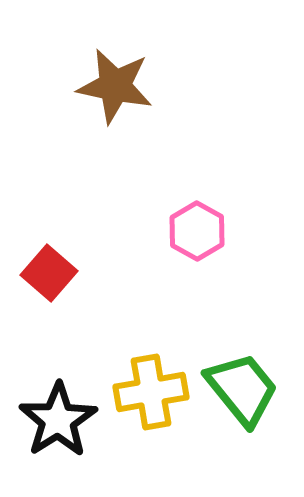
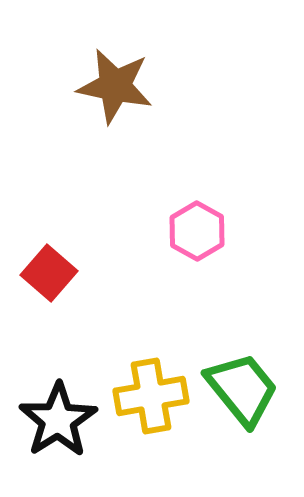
yellow cross: moved 4 px down
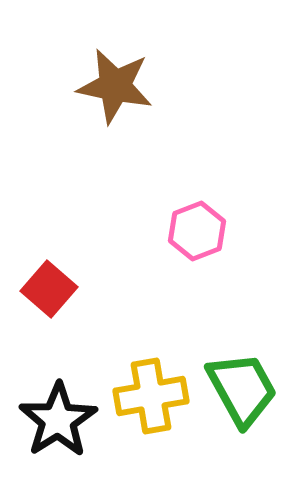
pink hexagon: rotated 10 degrees clockwise
red square: moved 16 px down
green trapezoid: rotated 10 degrees clockwise
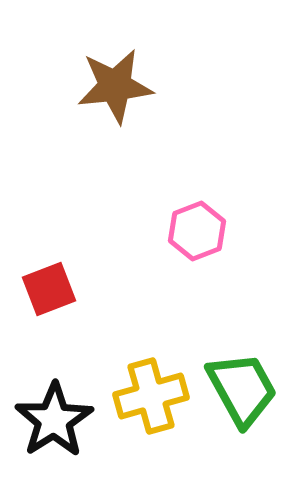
brown star: rotated 18 degrees counterclockwise
red square: rotated 28 degrees clockwise
yellow cross: rotated 6 degrees counterclockwise
black star: moved 4 px left
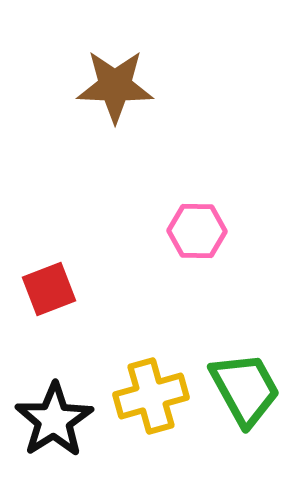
brown star: rotated 8 degrees clockwise
pink hexagon: rotated 22 degrees clockwise
green trapezoid: moved 3 px right
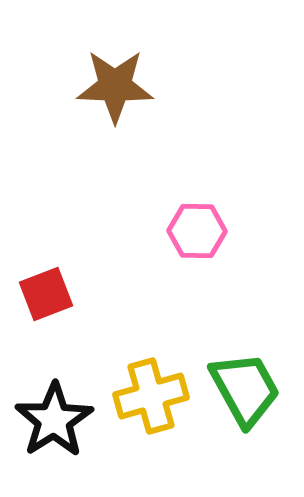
red square: moved 3 px left, 5 px down
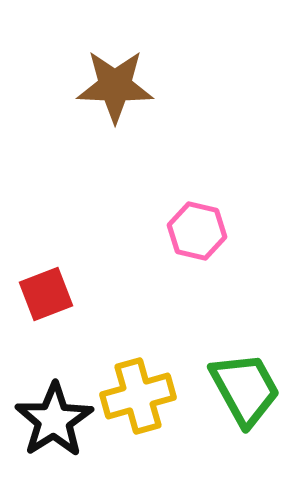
pink hexagon: rotated 12 degrees clockwise
yellow cross: moved 13 px left
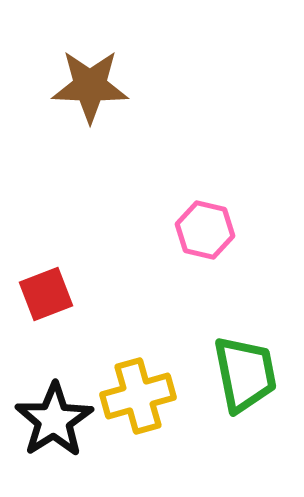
brown star: moved 25 px left
pink hexagon: moved 8 px right, 1 px up
green trapezoid: moved 15 px up; rotated 18 degrees clockwise
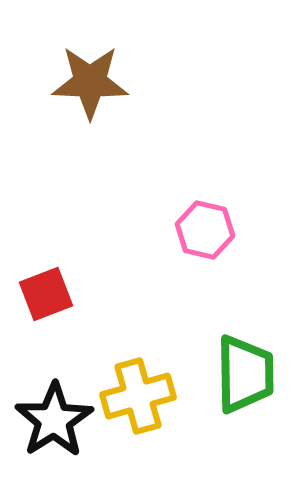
brown star: moved 4 px up
green trapezoid: rotated 10 degrees clockwise
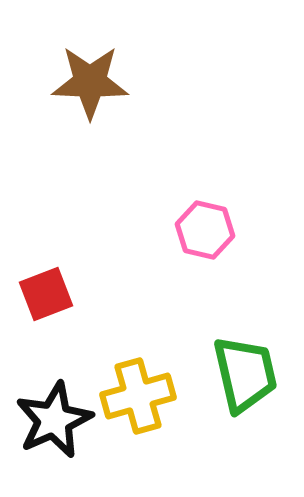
green trapezoid: rotated 12 degrees counterclockwise
black star: rotated 8 degrees clockwise
